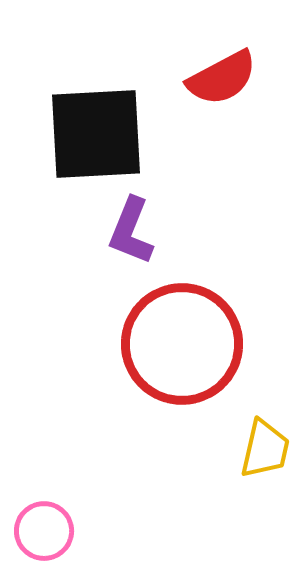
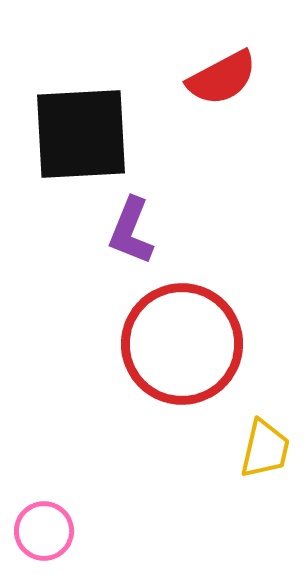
black square: moved 15 px left
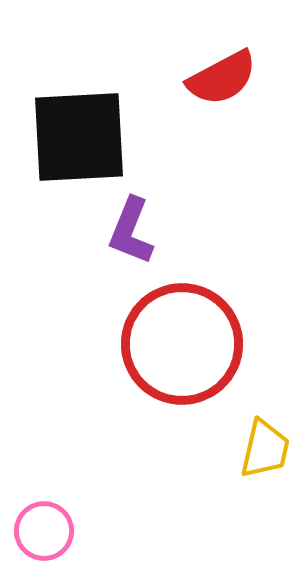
black square: moved 2 px left, 3 px down
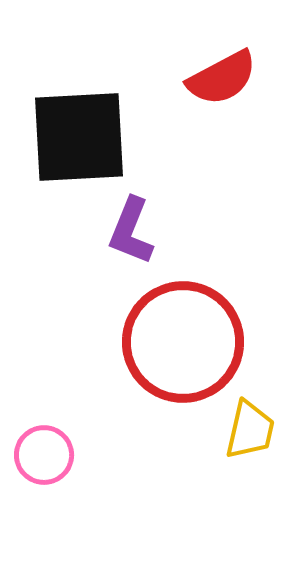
red circle: moved 1 px right, 2 px up
yellow trapezoid: moved 15 px left, 19 px up
pink circle: moved 76 px up
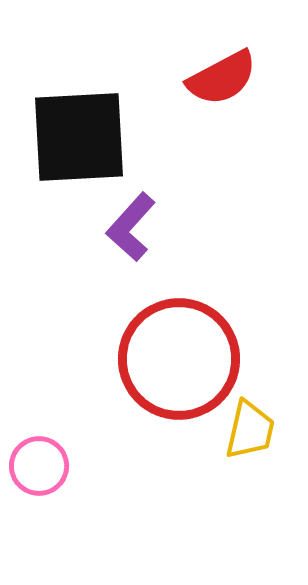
purple L-shape: moved 4 px up; rotated 20 degrees clockwise
red circle: moved 4 px left, 17 px down
pink circle: moved 5 px left, 11 px down
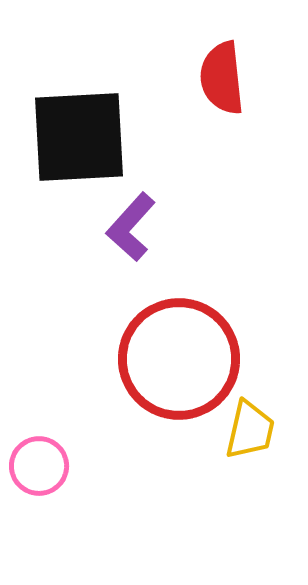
red semicircle: rotated 112 degrees clockwise
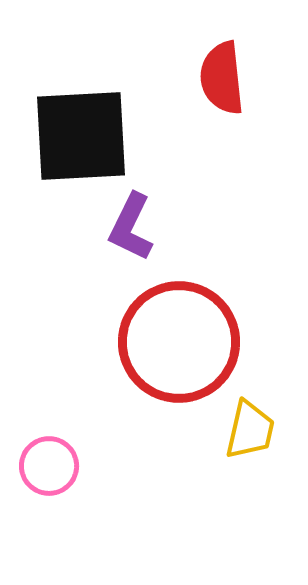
black square: moved 2 px right, 1 px up
purple L-shape: rotated 16 degrees counterclockwise
red circle: moved 17 px up
pink circle: moved 10 px right
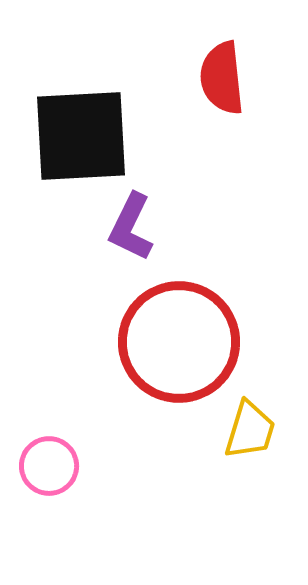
yellow trapezoid: rotated 4 degrees clockwise
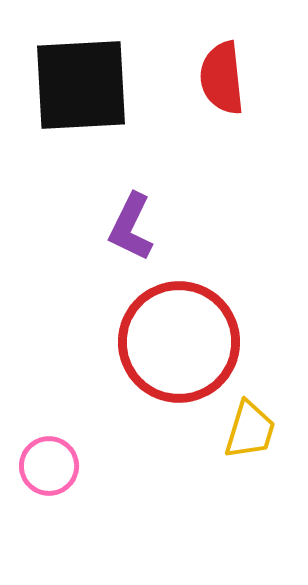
black square: moved 51 px up
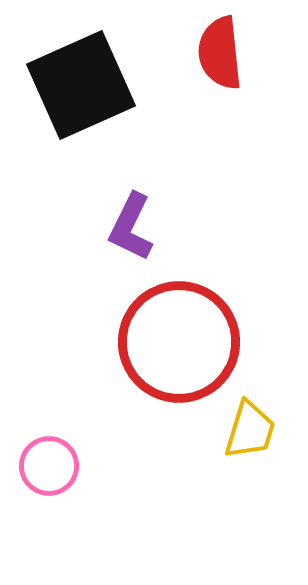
red semicircle: moved 2 px left, 25 px up
black square: rotated 21 degrees counterclockwise
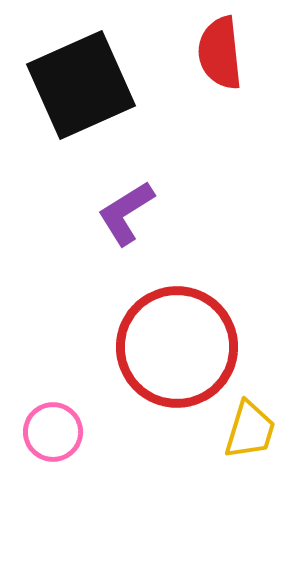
purple L-shape: moved 5 px left, 14 px up; rotated 32 degrees clockwise
red circle: moved 2 px left, 5 px down
pink circle: moved 4 px right, 34 px up
